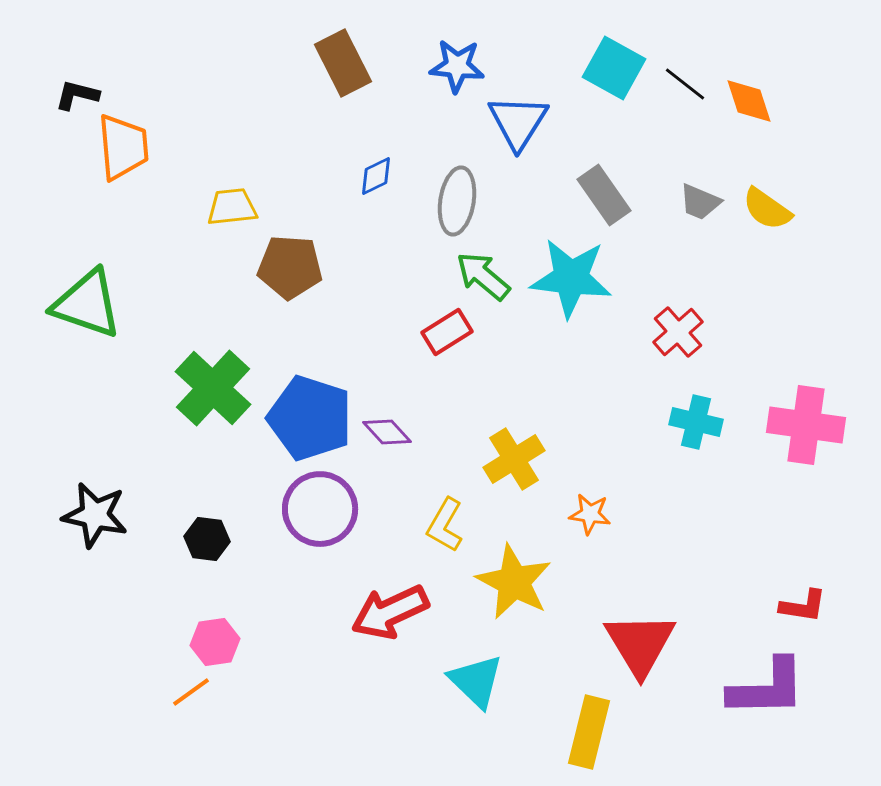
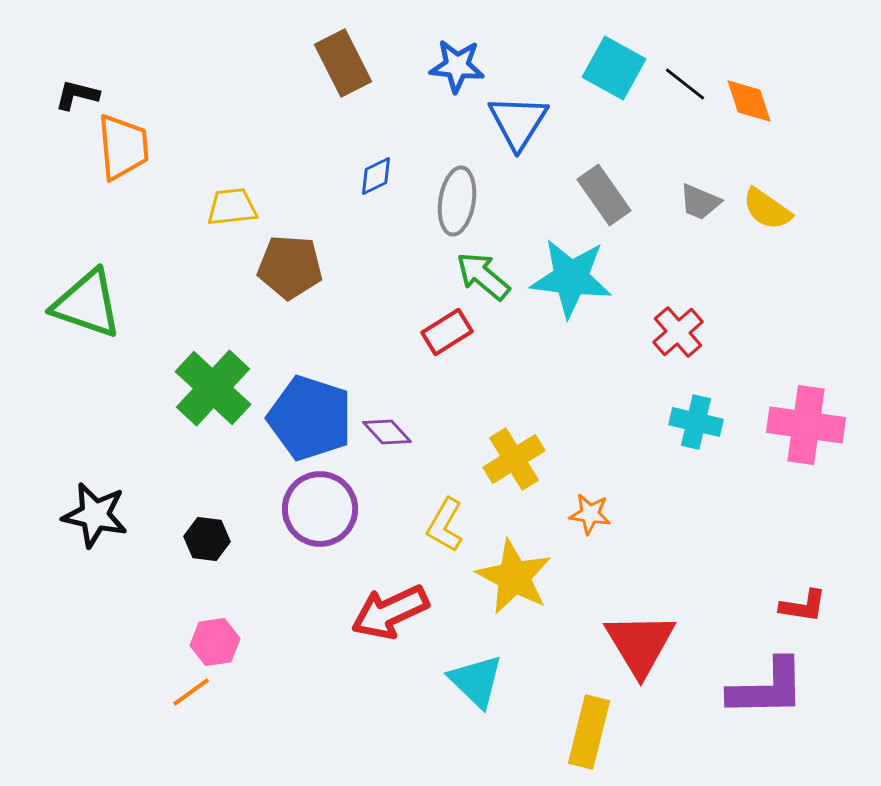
yellow star: moved 5 px up
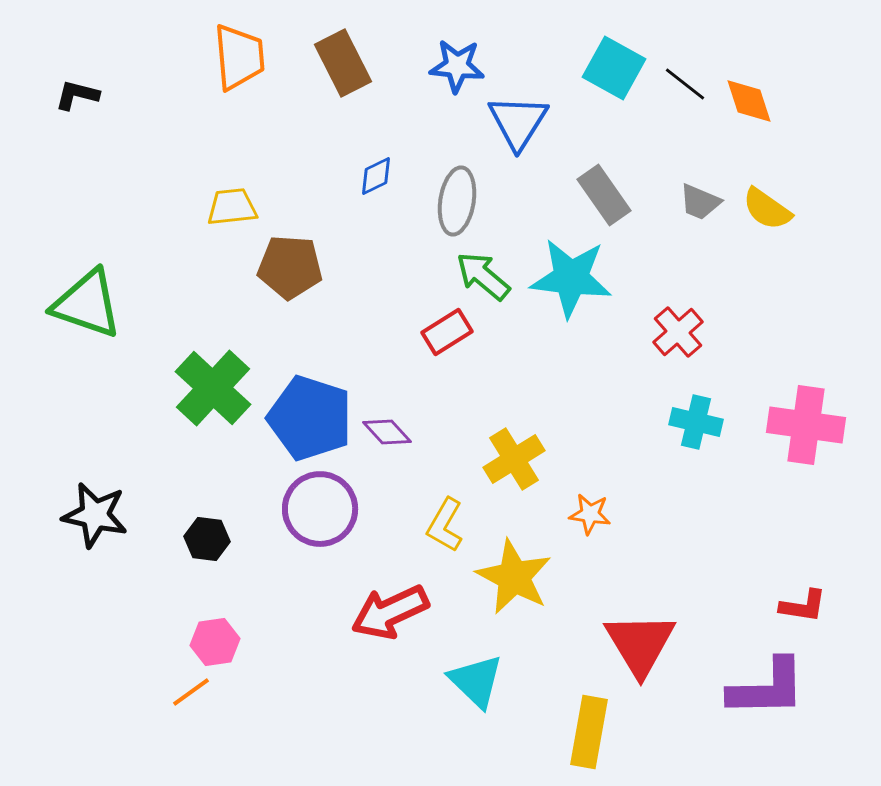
orange trapezoid: moved 116 px right, 90 px up
yellow rectangle: rotated 4 degrees counterclockwise
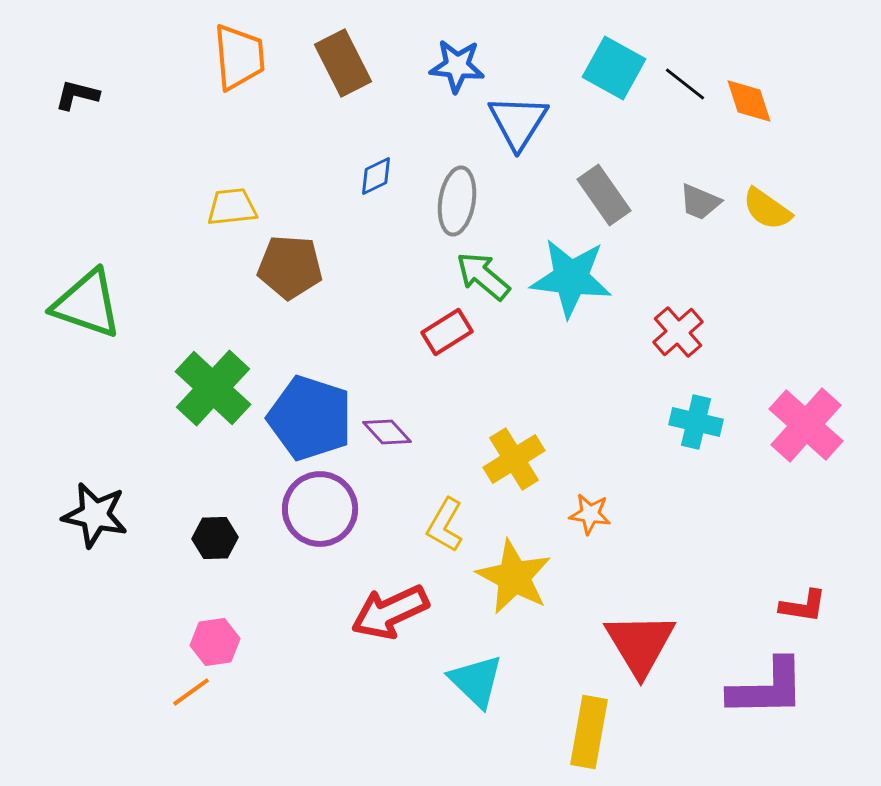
pink cross: rotated 34 degrees clockwise
black hexagon: moved 8 px right, 1 px up; rotated 9 degrees counterclockwise
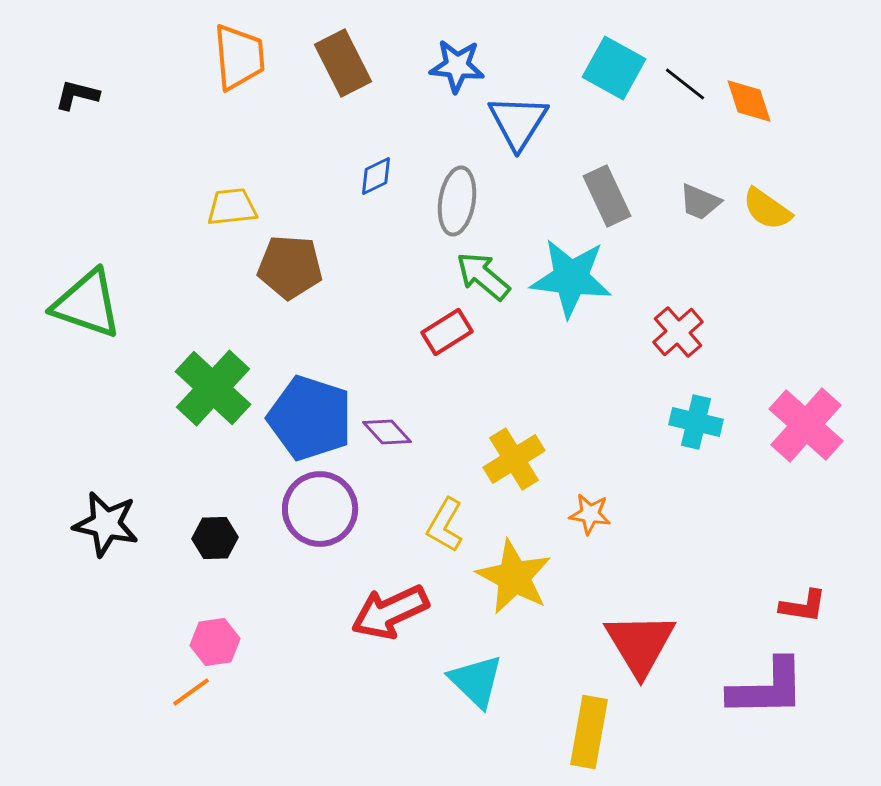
gray rectangle: moved 3 px right, 1 px down; rotated 10 degrees clockwise
black star: moved 11 px right, 9 px down
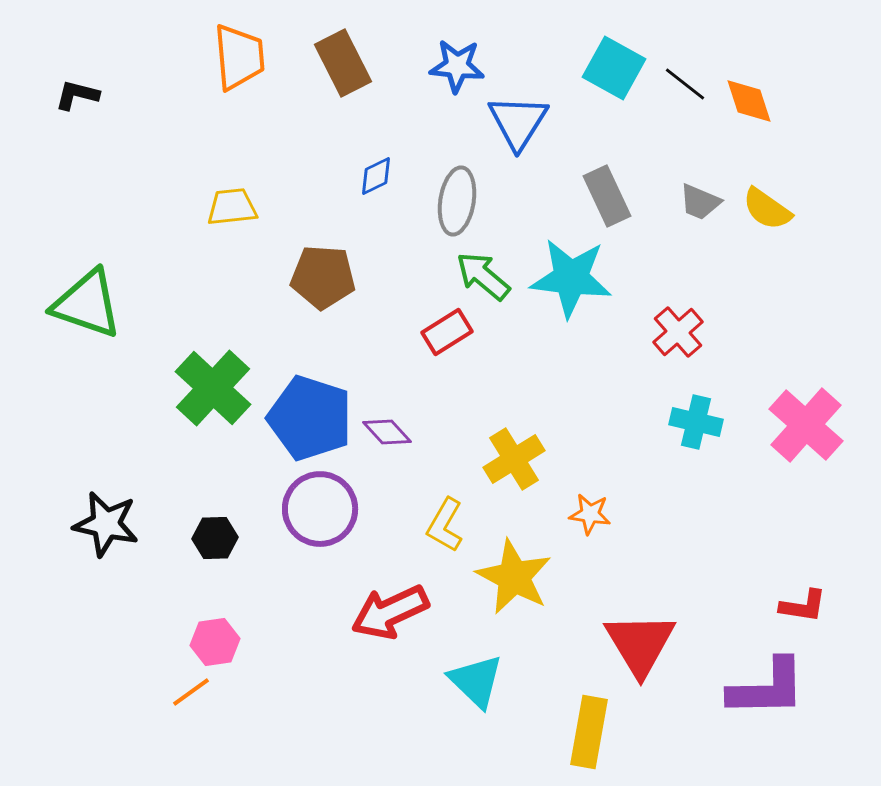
brown pentagon: moved 33 px right, 10 px down
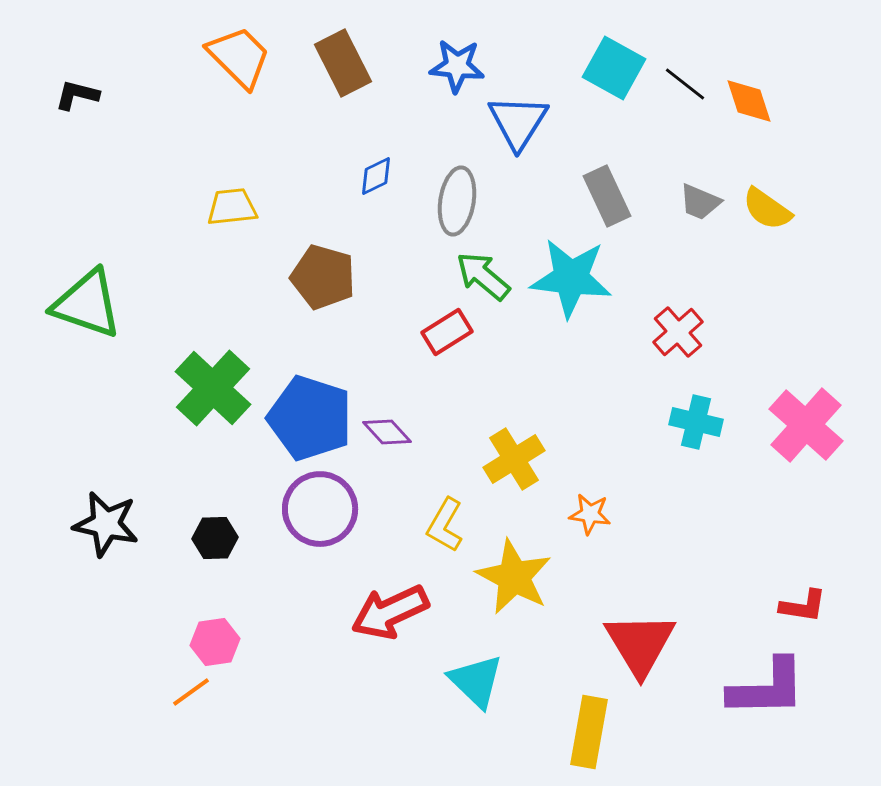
orange trapezoid: rotated 40 degrees counterclockwise
brown pentagon: rotated 12 degrees clockwise
